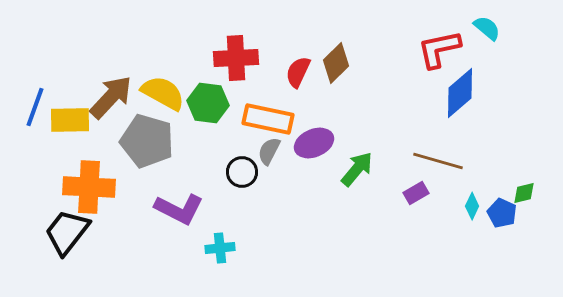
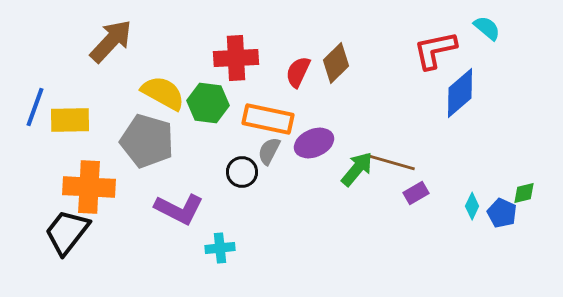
red L-shape: moved 4 px left, 1 px down
brown arrow: moved 56 px up
brown line: moved 48 px left, 1 px down
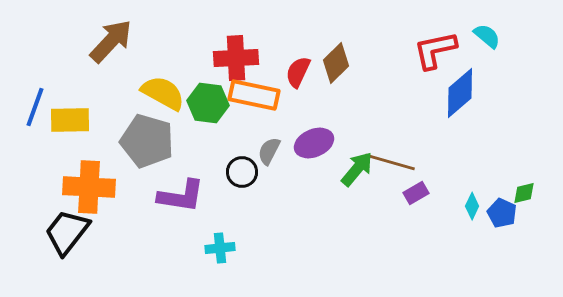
cyan semicircle: moved 8 px down
orange rectangle: moved 14 px left, 24 px up
purple L-shape: moved 2 px right, 13 px up; rotated 18 degrees counterclockwise
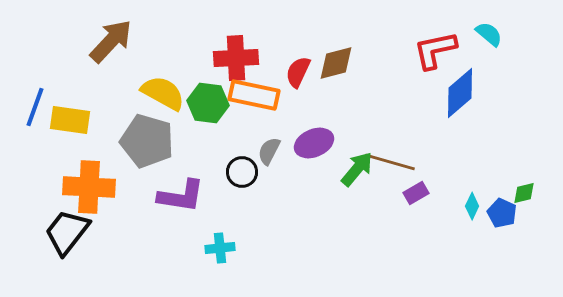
cyan semicircle: moved 2 px right, 2 px up
brown diamond: rotated 30 degrees clockwise
yellow rectangle: rotated 9 degrees clockwise
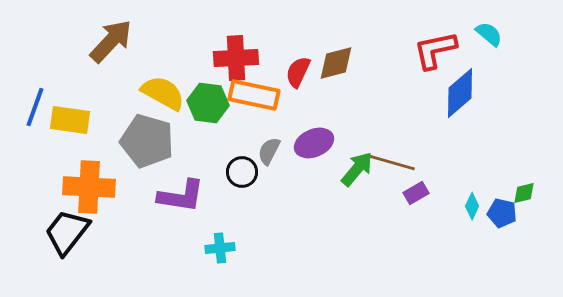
blue pentagon: rotated 12 degrees counterclockwise
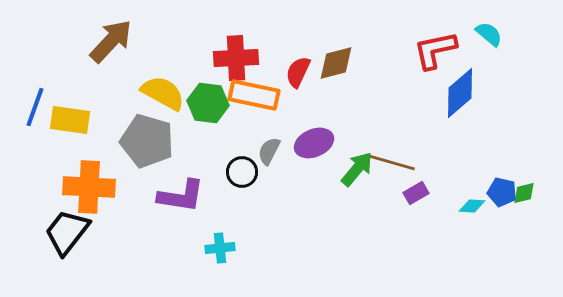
cyan diamond: rotated 68 degrees clockwise
blue pentagon: moved 21 px up
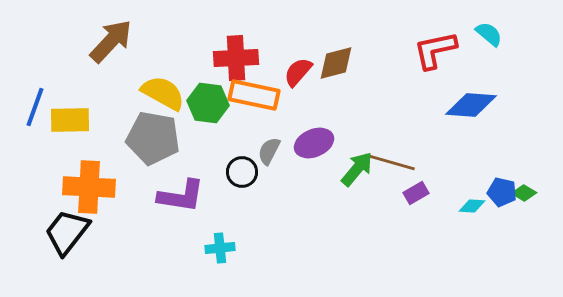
red semicircle: rotated 16 degrees clockwise
blue diamond: moved 11 px right, 12 px down; rotated 45 degrees clockwise
yellow rectangle: rotated 9 degrees counterclockwise
gray pentagon: moved 6 px right, 3 px up; rotated 6 degrees counterclockwise
green diamond: rotated 45 degrees clockwise
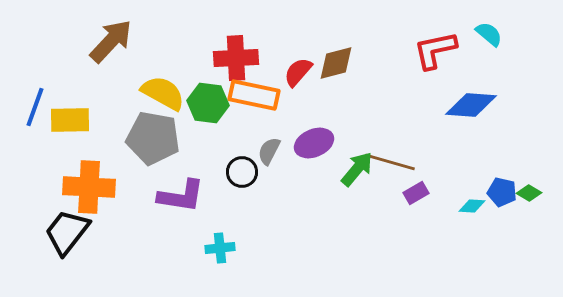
green diamond: moved 5 px right
